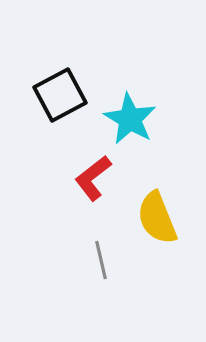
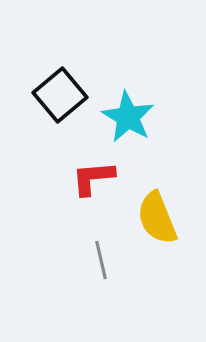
black square: rotated 12 degrees counterclockwise
cyan star: moved 2 px left, 2 px up
red L-shape: rotated 33 degrees clockwise
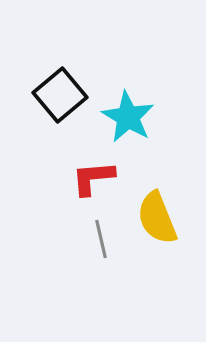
gray line: moved 21 px up
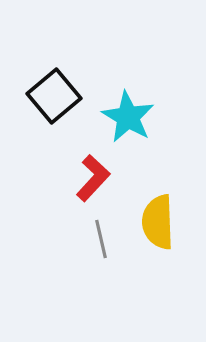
black square: moved 6 px left, 1 px down
red L-shape: rotated 138 degrees clockwise
yellow semicircle: moved 1 px right, 4 px down; rotated 20 degrees clockwise
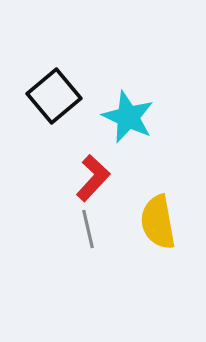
cyan star: rotated 6 degrees counterclockwise
yellow semicircle: rotated 8 degrees counterclockwise
gray line: moved 13 px left, 10 px up
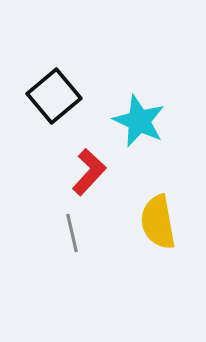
cyan star: moved 11 px right, 4 px down
red L-shape: moved 4 px left, 6 px up
gray line: moved 16 px left, 4 px down
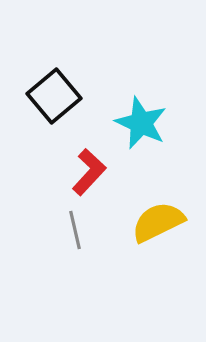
cyan star: moved 2 px right, 2 px down
yellow semicircle: rotated 74 degrees clockwise
gray line: moved 3 px right, 3 px up
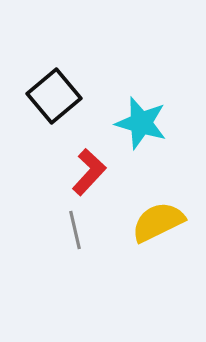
cyan star: rotated 8 degrees counterclockwise
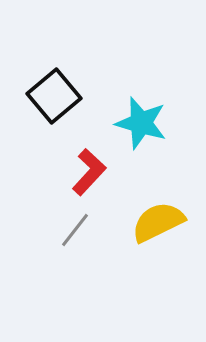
gray line: rotated 51 degrees clockwise
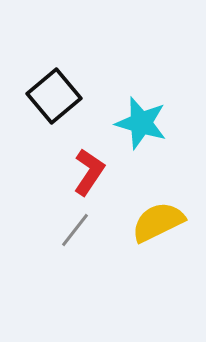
red L-shape: rotated 9 degrees counterclockwise
